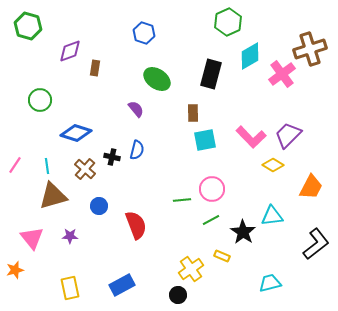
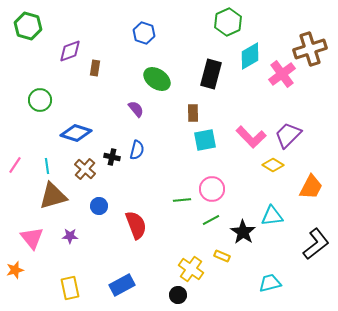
yellow cross at (191, 269): rotated 20 degrees counterclockwise
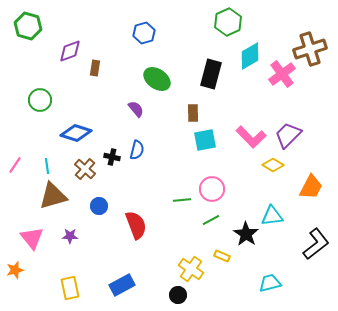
blue hexagon at (144, 33): rotated 25 degrees clockwise
black star at (243, 232): moved 3 px right, 2 px down
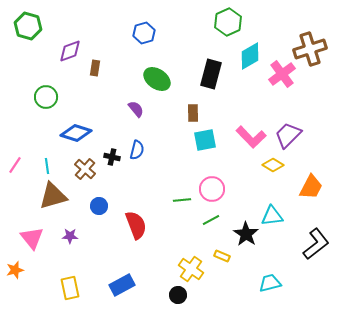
green circle at (40, 100): moved 6 px right, 3 px up
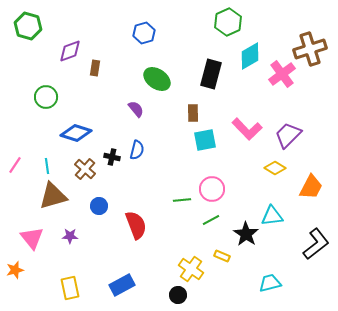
pink L-shape at (251, 137): moved 4 px left, 8 px up
yellow diamond at (273, 165): moved 2 px right, 3 px down
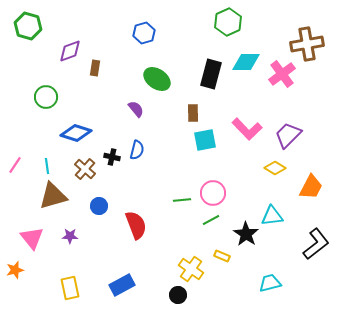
brown cross at (310, 49): moved 3 px left, 5 px up; rotated 8 degrees clockwise
cyan diamond at (250, 56): moved 4 px left, 6 px down; rotated 32 degrees clockwise
pink circle at (212, 189): moved 1 px right, 4 px down
